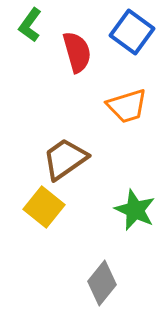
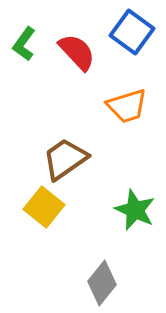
green L-shape: moved 6 px left, 19 px down
red semicircle: rotated 27 degrees counterclockwise
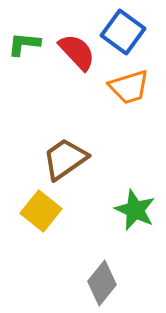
blue square: moved 9 px left
green L-shape: rotated 60 degrees clockwise
orange trapezoid: moved 2 px right, 19 px up
yellow square: moved 3 px left, 4 px down
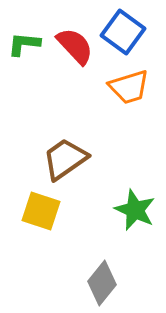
red semicircle: moved 2 px left, 6 px up
yellow square: rotated 21 degrees counterclockwise
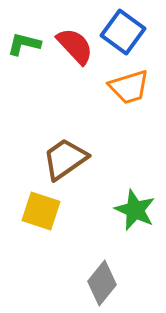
green L-shape: rotated 8 degrees clockwise
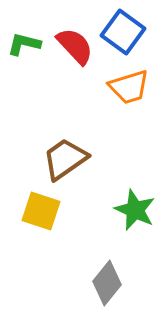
gray diamond: moved 5 px right
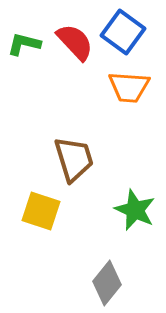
red semicircle: moved 4 px up
orange trapezoid: rotated 21 degrees clockwise
brown trapezoid: moved 9 px right; rotated 108 degrees clockwise
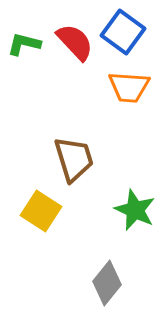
yellow square: rotated 15 degrees clockwise
